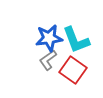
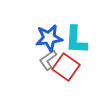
cyan L-shape: rotated 24 degrees clockwise
red square: moved 7 px left, 3 px up
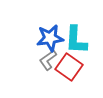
blue star: moved 1 px right
red square: moved 3 px right
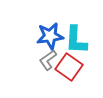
blue star: moved 2 px up
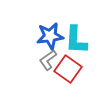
red square: moved 1 px left, 2 px down
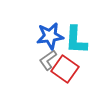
red square: moved 3 px left
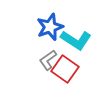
blue star: moved 9 px up; rotated 12 degrees counterclockwise
cyan L-shape: rotated 60 degrees counterclockwise
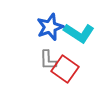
cyan L-shape: moved 3 px right, 7 px up
gray L-shape: rotated 55 degrees counterclockwise
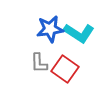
blue star: moved 2 px down; rotated 12 degrees clockwise
gray L-shape: moved 9 px left, 3 px down
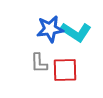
cyan L-shape: moved 3 px left, 1 px up
red square: moved 1 px down; rotated 36 degrees counterclockwise
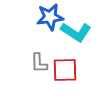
blue star: moved 12 px up
